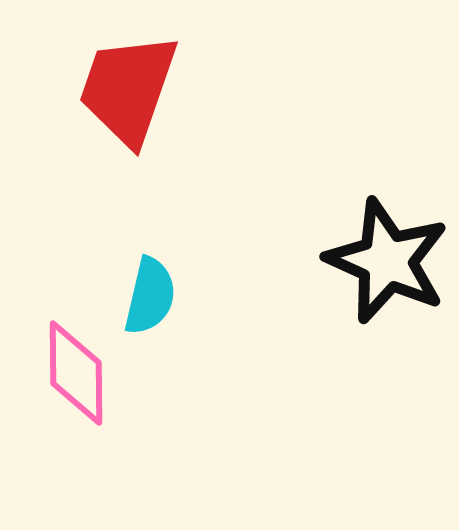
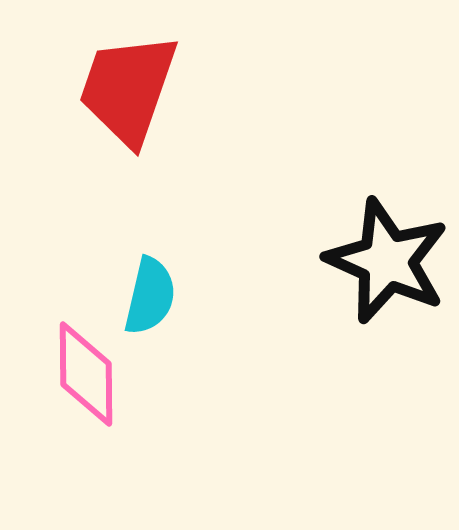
pink diamond: moved 10 px right, 1 px down
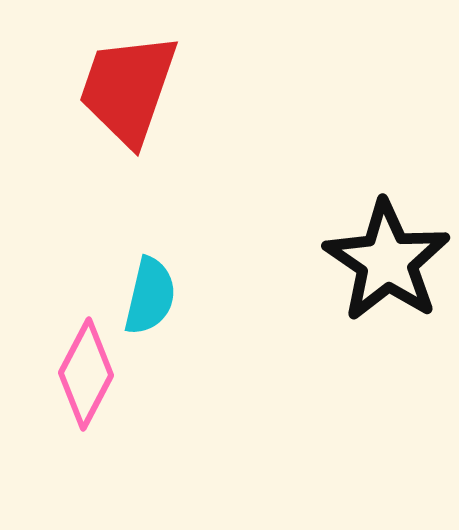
black star: rotated 10 degrees clockwise
pink diamond: rotated 28 degrees clockwise
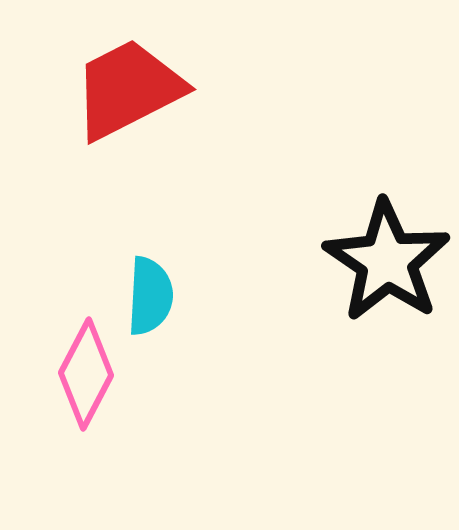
red trapezoid: rotated 44 degrees clockwise
cyan semicircle: rotated 10 degrees counterclockwise
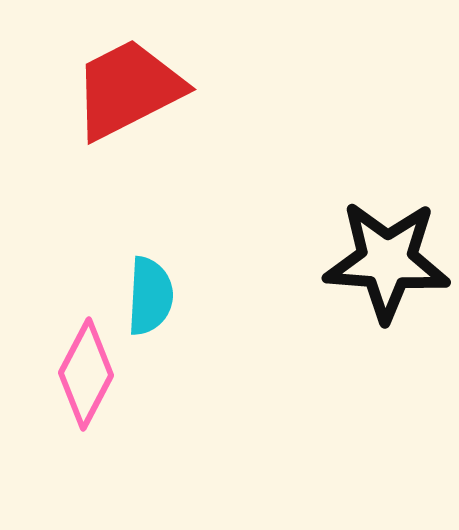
black star: rotated 30 degrees counterclockwise
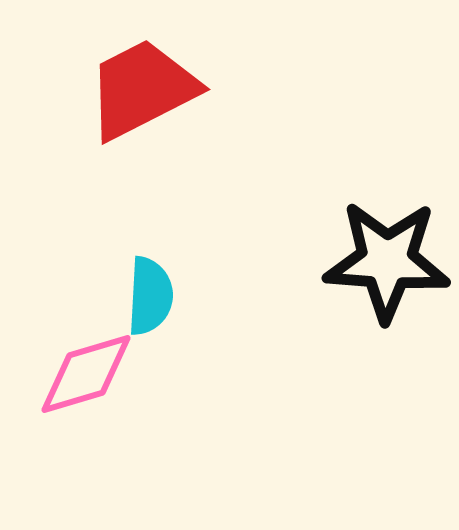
red trapezoid: moved 14 px right
pink diamond: rotated 46 degrees clockwise
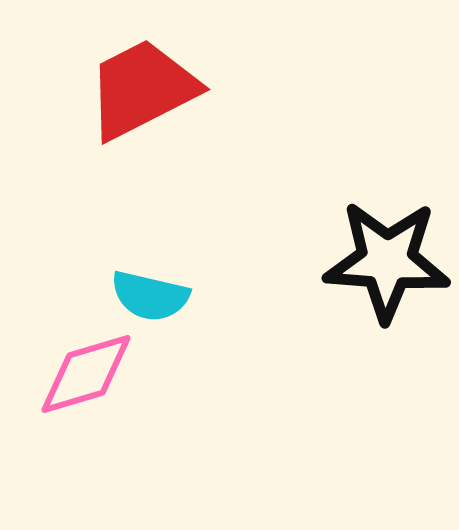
cyan semicircle: rotated 100 degrees clockwise
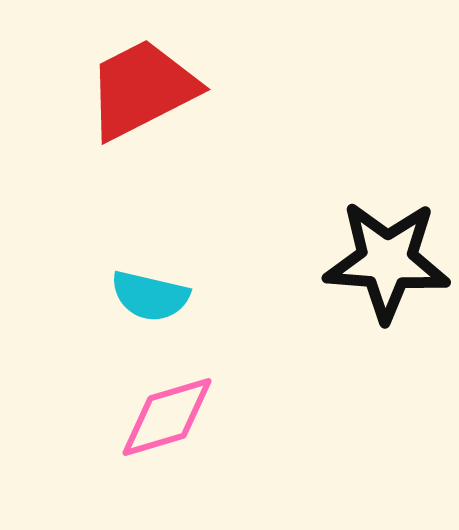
pink diamond: moved 81 px right, 43 px down
